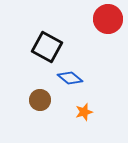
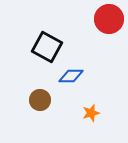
red circle: moved 1 px right
blue diamond: moved 1 px right, 2 px up; rotated 40 degrees counterclockwise
orange star: moved 7 px right, 1 px down
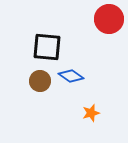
black square: rotated 24 degrees counterclockwise
blue diamond: rotated 35 degrees clockwise
brown circle: moved 19 px up
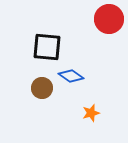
brown circle: moved 2 px right, 7 px down
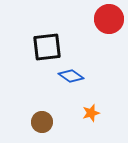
black square: rotated 12 degrees counterclockwise
brown circle: moved 34 px down
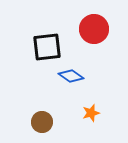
red circle: moved 15 px left, 10 px down
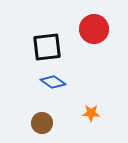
blue diamond: moved 18 px left, 6 px down
orange star: rotated 18 degrees clockwise
brown circle: moved 1 px down
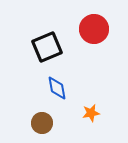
black square: rotated 16 degrees counterclockwise
blue diamond: moved 4 px right, 6 px down; rotated 45 degrees clockwise
orange star: rotated 12 degrees counterclockwise
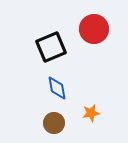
black square: moved 4 px right
brown circle: moved 12 px right
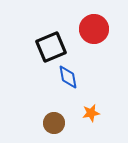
blue diamond: moved 11 px right, 11 px up
